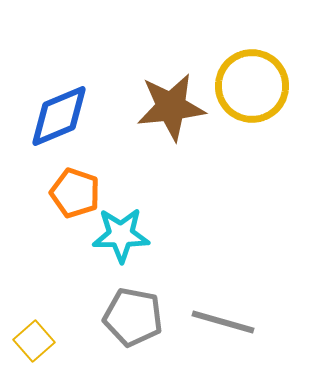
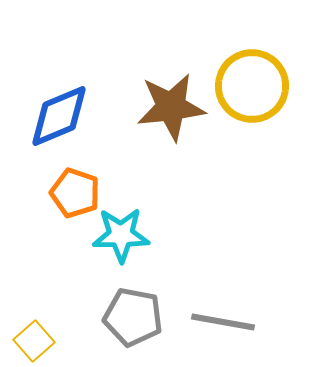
gray line: rotated 6 degrees counterclockwise
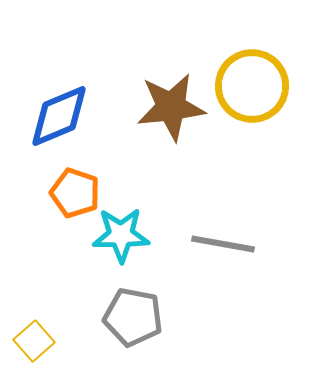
gray line: moved 78 px up
